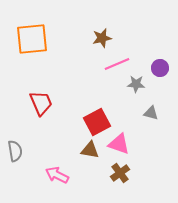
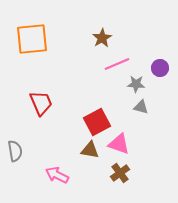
brown star: rotated 18 degrees counterclockwise
gray triangle: moved 10 px left, 6 px up
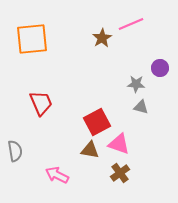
pink line: moved 14 px right, 40 px up
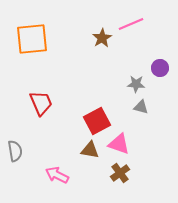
red square: moved 1 px up
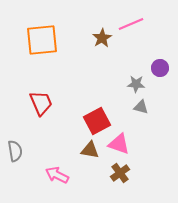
orange square: moved 10 px right, 1 px down
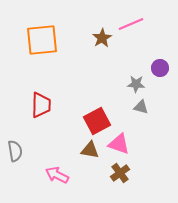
red trapezoid: moved 2 px down; rotated 24 degrees clockwise
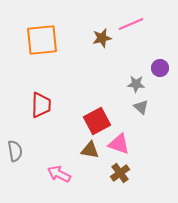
brown star: rotated 18 degrees clockwise
gray triangle: rotated 28 degrees clockwise
pink arrow: moved 2 px right, 1 px up
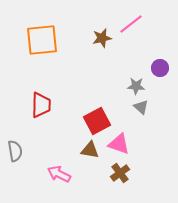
pink line: rotated 15 degrees counterclockwise
gray star: moved 2 px down
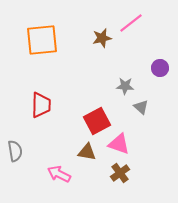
pink line: moved 1 px up
gray star: moved 11 px left
brown triangle: moved 3 px left, 2 px down
